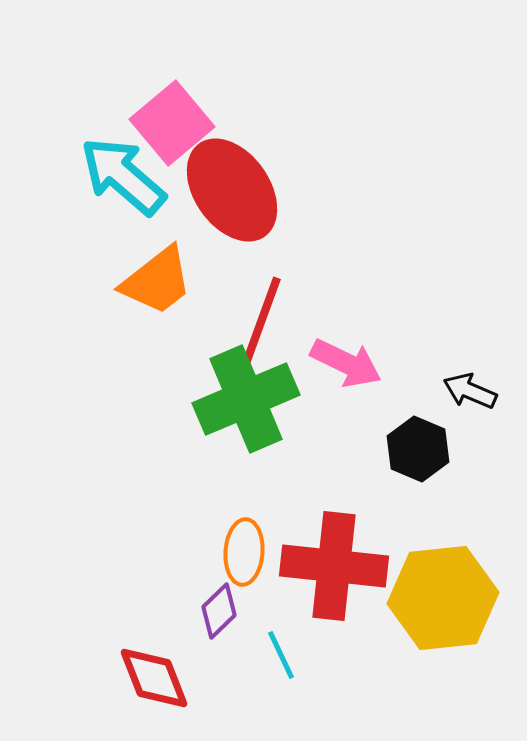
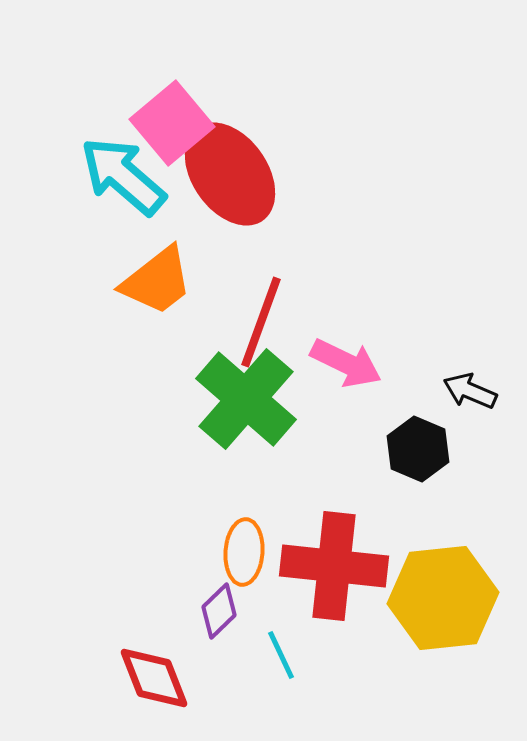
red ellipse: moved 2 px left, 16 px up
green cross: rotated 26 degrees counterclockwise
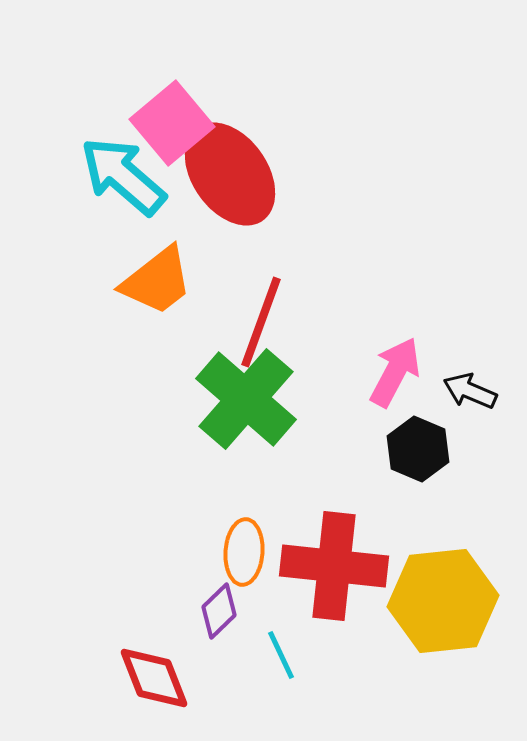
pink arrow: moved 49 px right, 9 px down; rotated 88 degrees counterclockwise
yellow hexagon: moved 3 px down
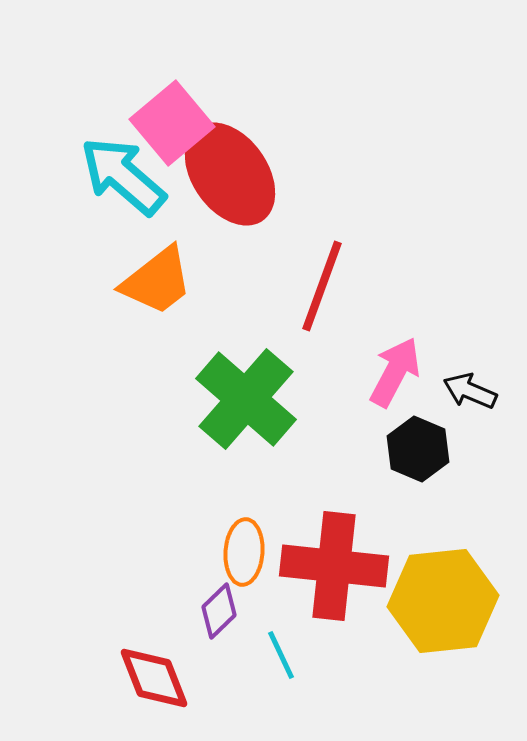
red line: moved 61 px right, 36 px up
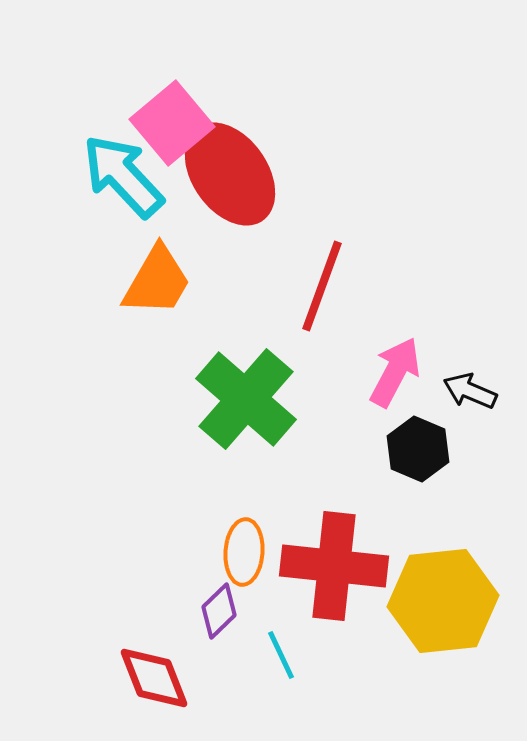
cyan arrow: rotated 6 degrees clockwise
orange trapezoid: rotated 22 degrees counterclockwise
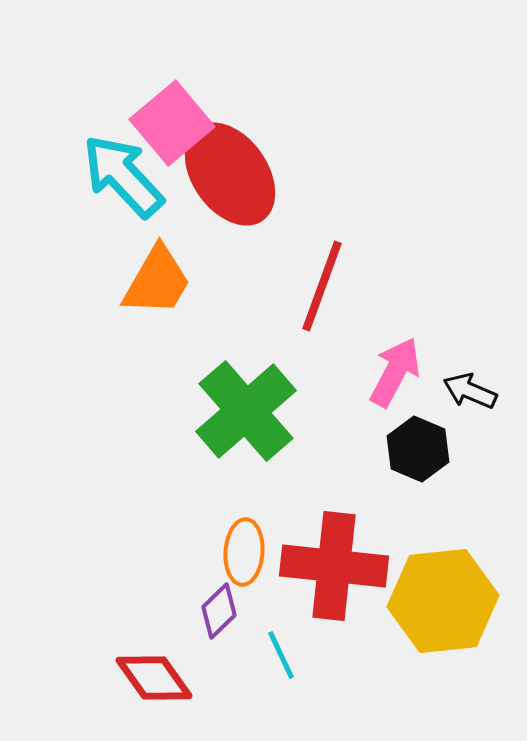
green cross: moved 12 px down; rotated 8 degrees clockwise
red diamond: rotated 14 degrees counterclockwise
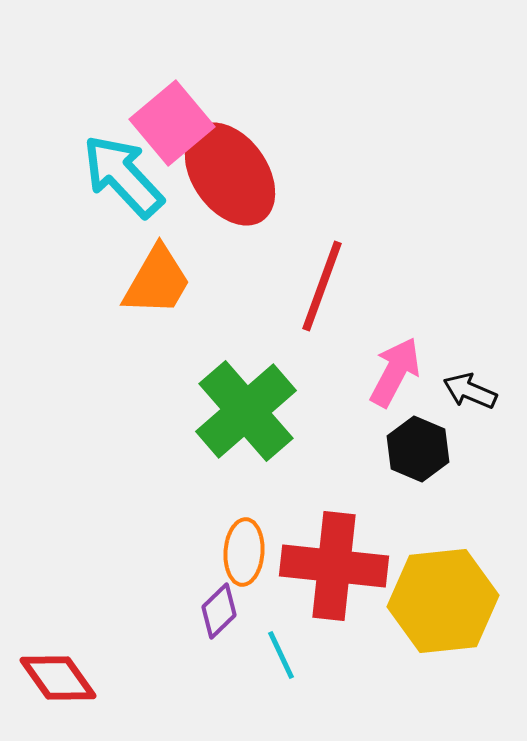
red diamond: moved 96 px left
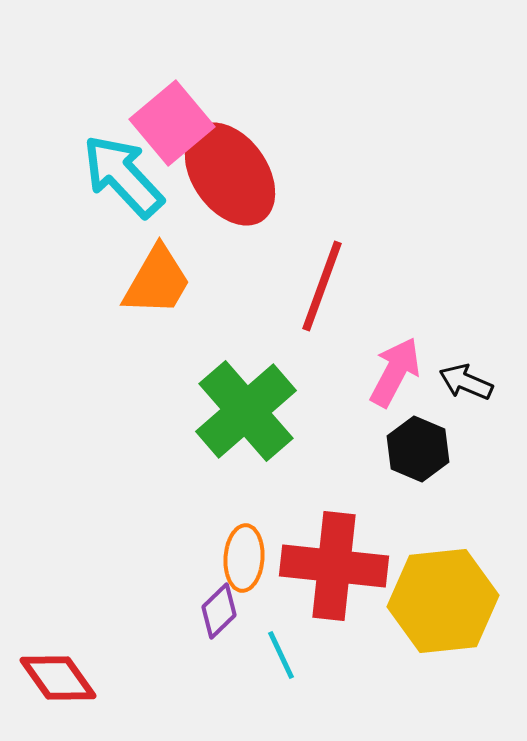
black arrow: moved 4 px left, 9 px up
orange ellipse: moved 6 px down
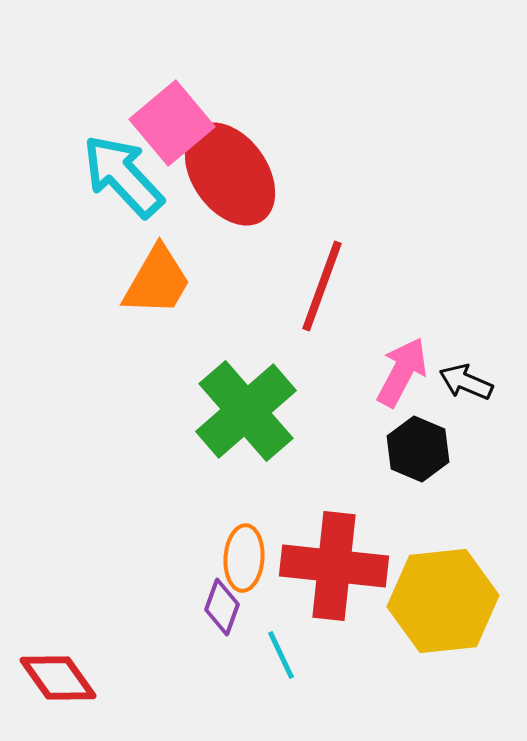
pink arrow: moved 7 px right
purple diamond: moved 3 px right, 4 px up; rotated 26 degrees counterclockwise
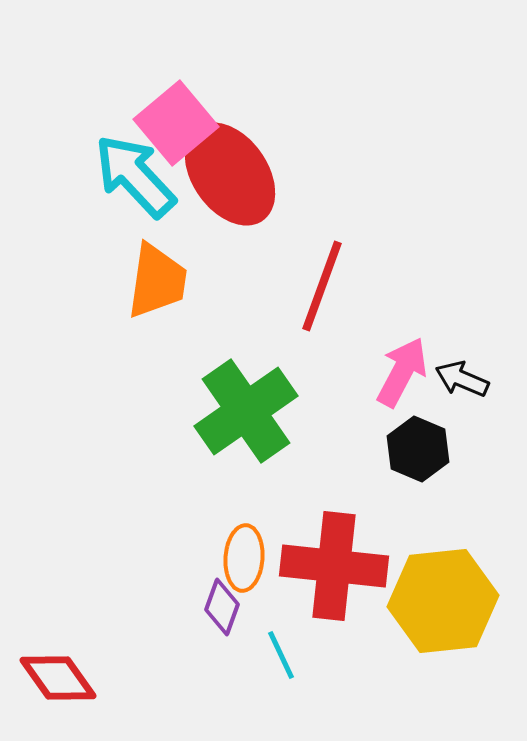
pink square: moved 4 px right
cyan arrow: moved 12 px right
orange trapezoid: rotated 22 degrees counterclockwise
black arrow: moved 4 px left, 3 px up
green cross: rotated 6 degrees clockwise
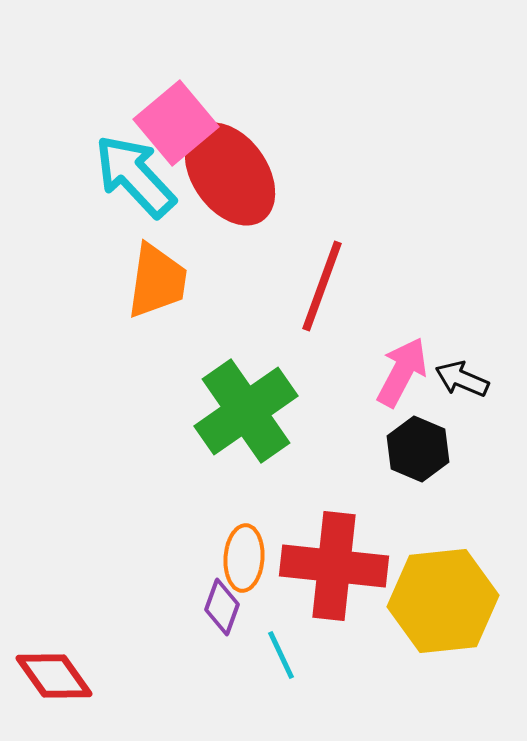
red diamond: moved 4 px left, 2 px up
